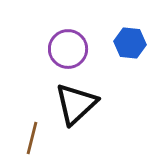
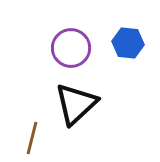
blue hexagon: moved 2 px left
purple circle: moved 3 px right, 1 px up
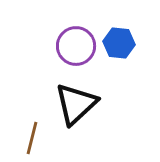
blue hexagon: moved 9 px left
purple circle: moved 5 px right, 2 px up
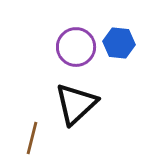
purple circle: moved 1 px down
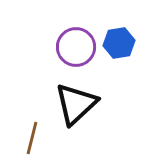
blue hexagon: rotated 16 degrees counterclockwise
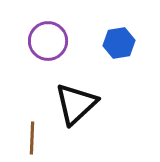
purple circle: moved 28 px left, 6 px up
brown line: rotated 12 degrees counterclockwise
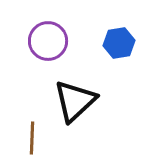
black triangle: moved 1 px left, 3 px up
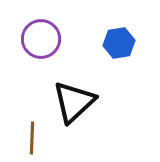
purple circle: moved 7 px left, 2 px up
black triangle: moved 1 px left, 1 px down
